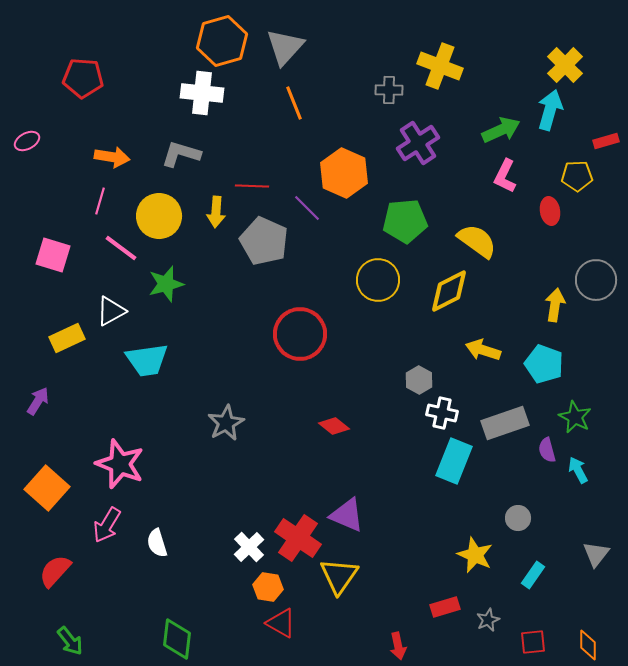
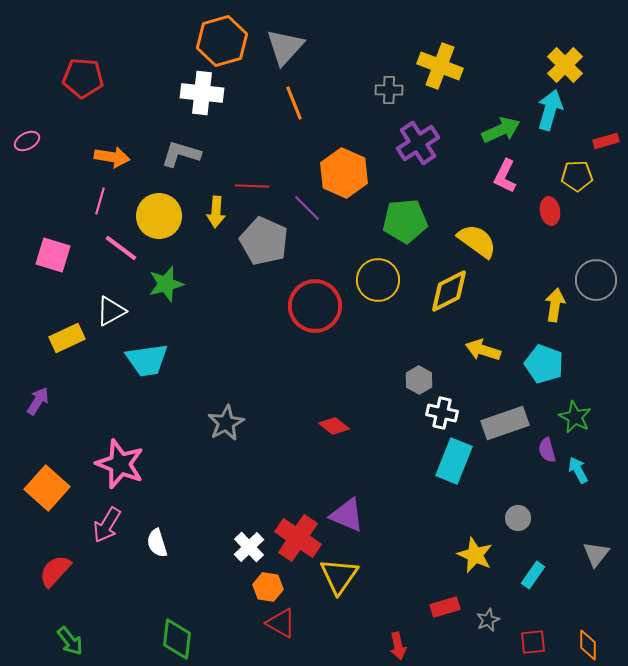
red circle at (300, 334): moved 15 px right, 28 px up
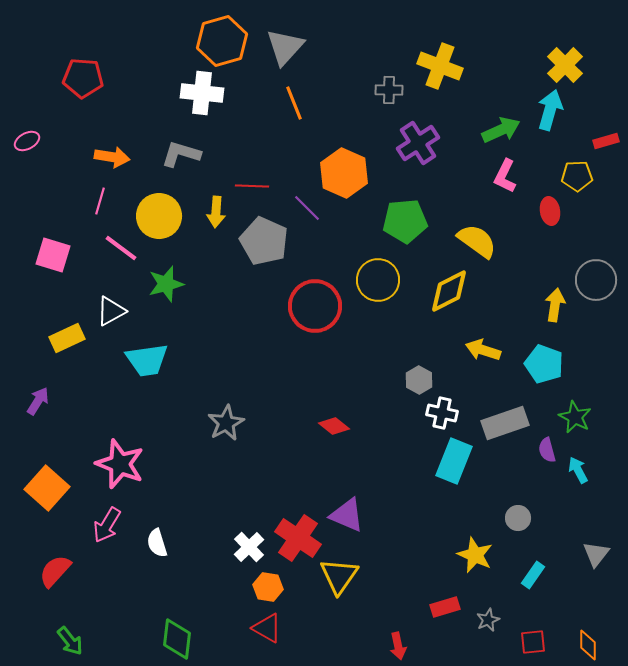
red triangle at (281, 623): moved 14 px left, 5 px down
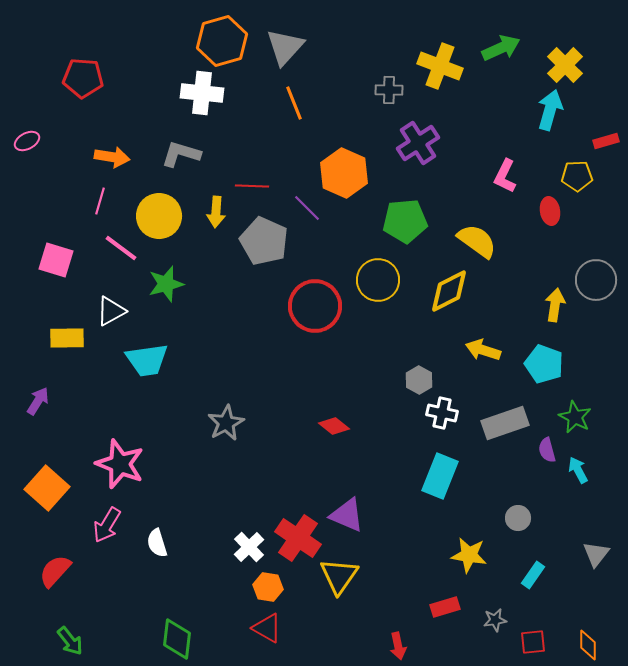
green arrow at (501, 130): moved 82 px up
pink square at (53, 255): moved 3 px right, 5 px down
yellow rectangle at (67, 338): rotated 24 degrees clockwise
cyan rectangle at (454, 461): moved 14 px left, 15 px down
yellow star at (475, 555): moved 6 px left; rotated 15 degrees counterclockwise
gray star at (488, 620): moved 7 px right; rotated 15 degrees clockwise
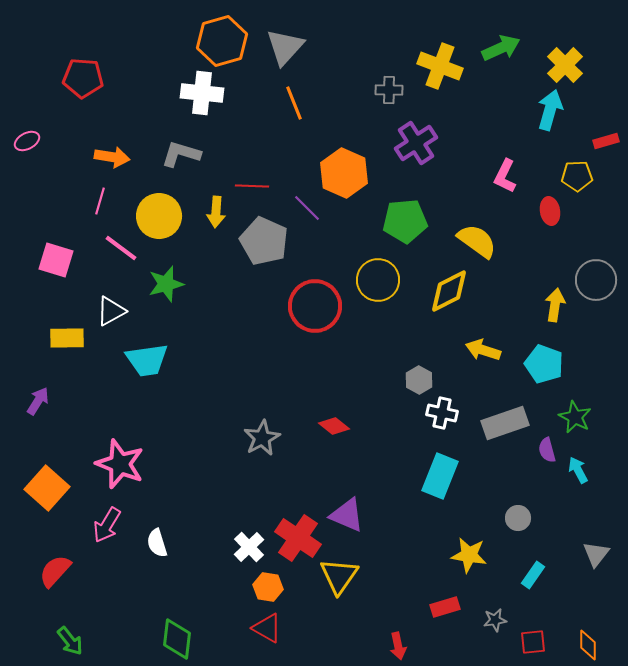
purple cross at (418, 143): moved 2 px left
gray star at (226, 423): moved 36 px right, 15 px down
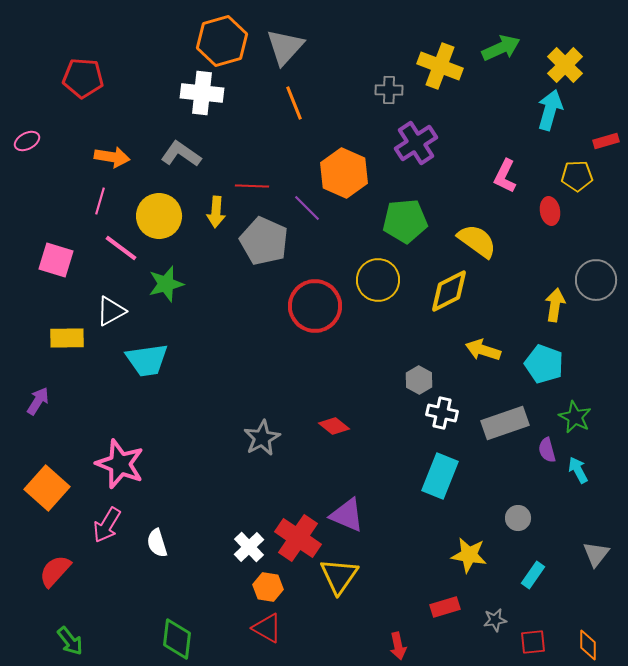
gray L-shape at (181, 154): rotated 18 degrees clockwise
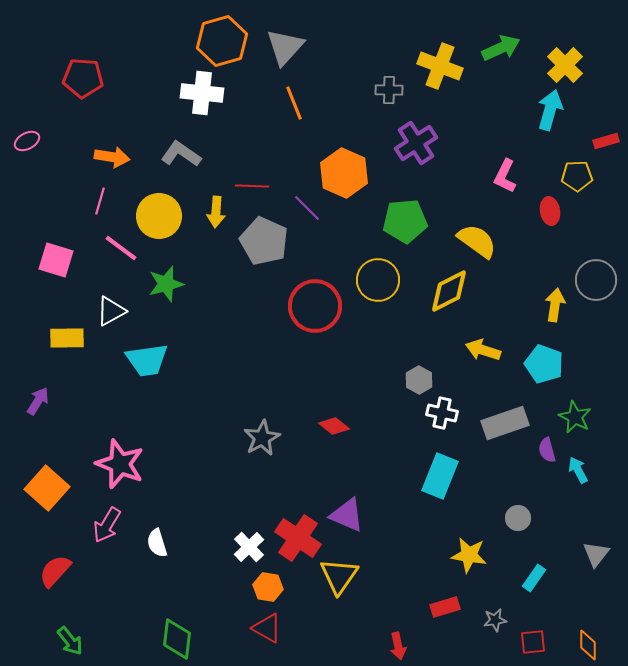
cyan rectangle at (533, 575): moved 1 px right, 3 px down
